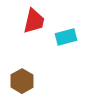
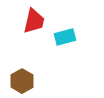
cyan rectangle: moved 1 px left
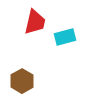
red trapezoid: moved 1 px right, 1 px down
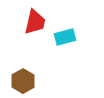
brown hexagon: moved 1 px right
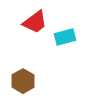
red trapezoid: rotated 40 degrees clockwise
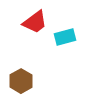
brown hexagon: moved 2 px left
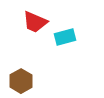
red trapezoid: rotated 60 degrees clockwise
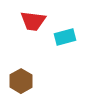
red trapezoid: moved 2 px left, 1 px up; rotated 16 degrees counterclockwise
